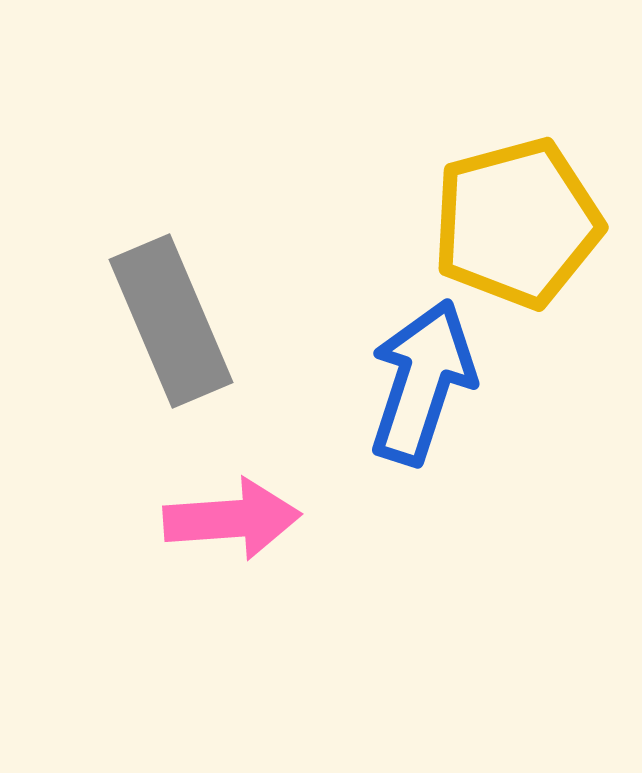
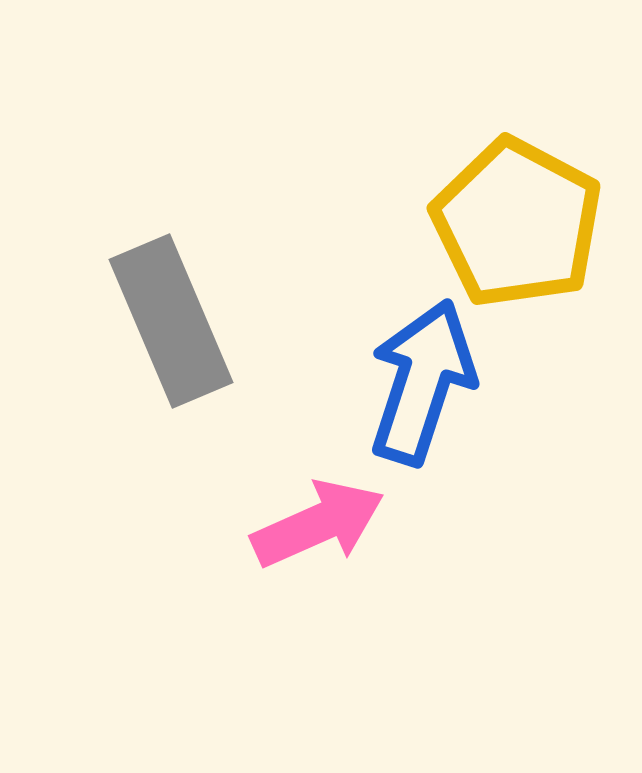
yellow pentagon: rotated 29 degrees counterclockwise
pink arrow: moved 86 px right, 5 px down; rotated 20 degrees counterclockwise
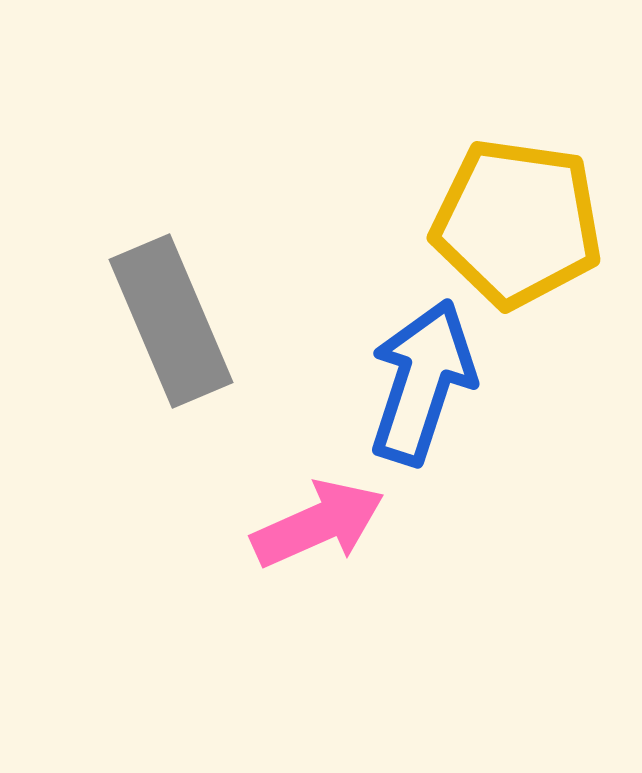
yellow pentagon: rotated 20 degrees counterclockwise
